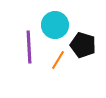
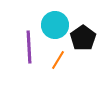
black pentagon: moved 7 px up; rotated 20 degrees clockwise
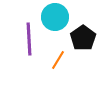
cyan circle: moved 8 px up
purple line: moved 8 px up
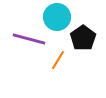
cyan circle: moved 2 px right
purple line: rotated 72 degrees counterclockwise
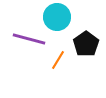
black pentagon: moved 3 px right, 6 px down
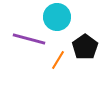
black pentagon: moved 1 px left, 3 px down
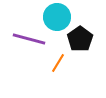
black pentagon: moved 5 px left, 8 px up
orange line: moved 3 px down
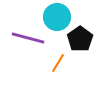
purple line: moved 1 px left, 1 px up
